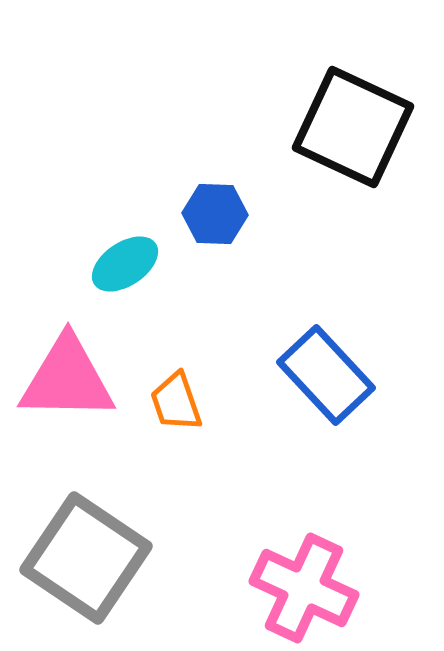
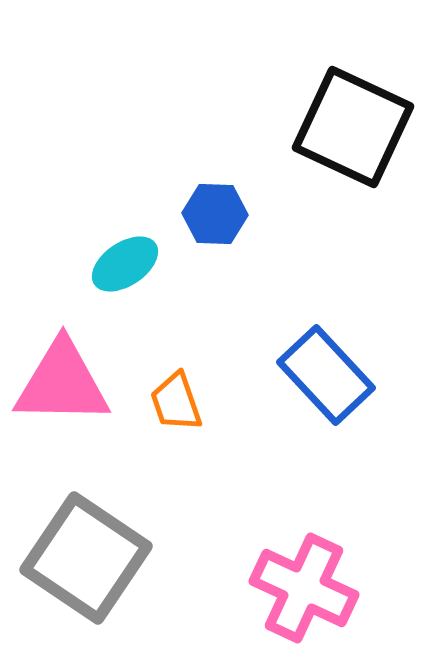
pink triangle: moved 5 px left, 4 px down
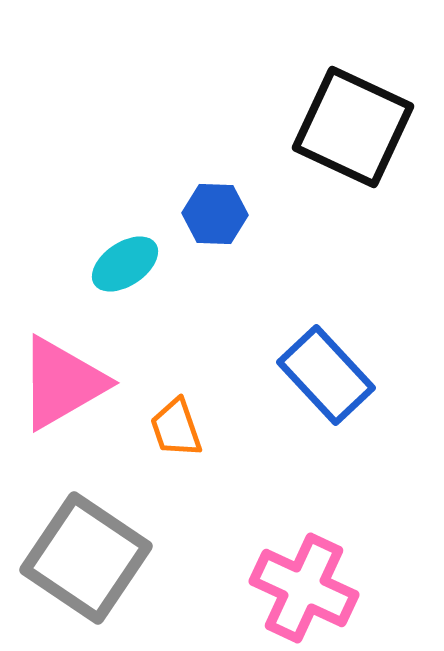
pink triangle: rotated 31 degrees counterclockwise
orange trapezoid: moved 26 px down
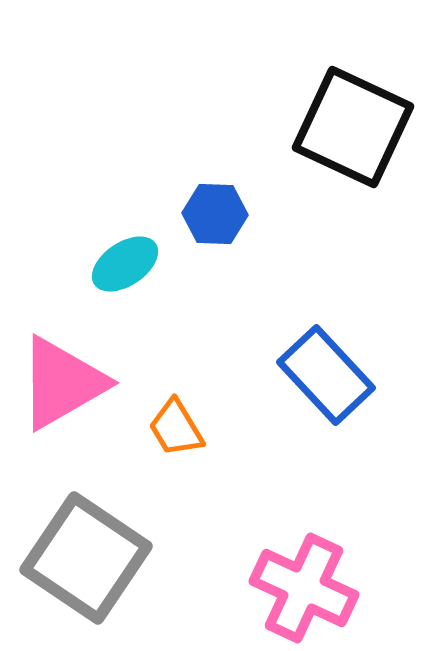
orange trapezoid: rotated 12 degrees counterclockwise
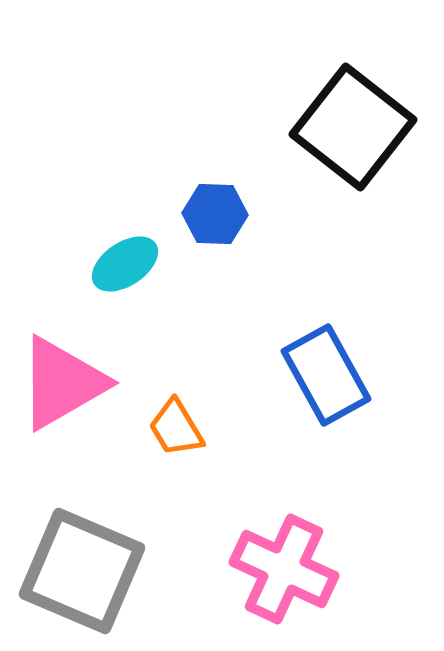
black square: rotated 13 degrees clockwise
blue rectangle: rotated 14 degrees clockwise
gray square: moved 4 px left, 13 px down; rotated 11 degrees counterclockwise
pink cross: moved 20 px left, 19 px up
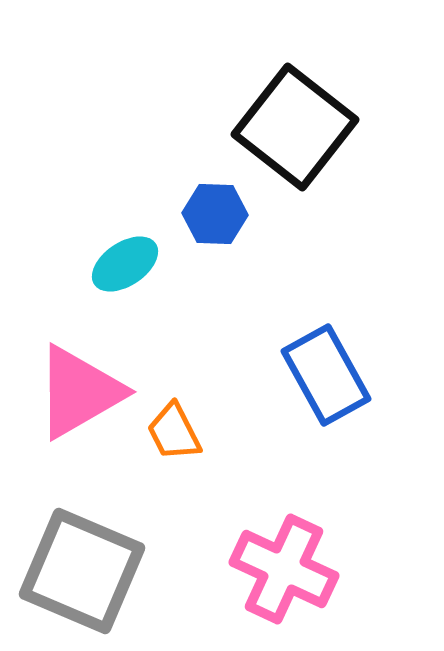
black square: moved 58 px left
pink triangle: moved 17 px right, 9 px down
orange trapezoid: moved 2 px left, 4 px down; rotated 4 degrees clockwise
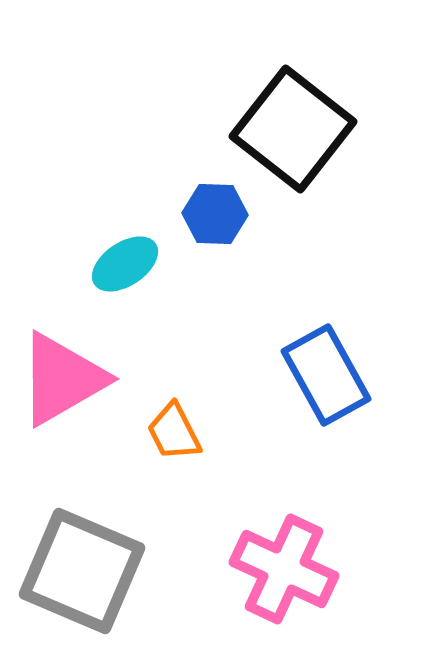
black square: moved 2 px left, 2 px down
pink triangle: moved 17 px left, 13 px up
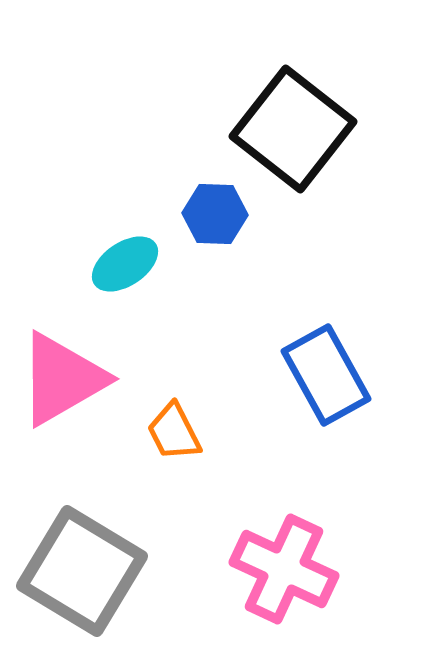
gray square: rotated 8 degrees clockwise
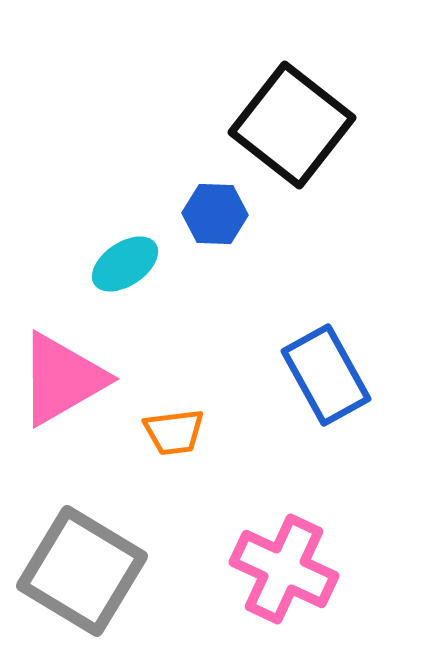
black square: moved 1 px left, 4 px up
orange trapezoid: rotated 70 degrees counterclockwise
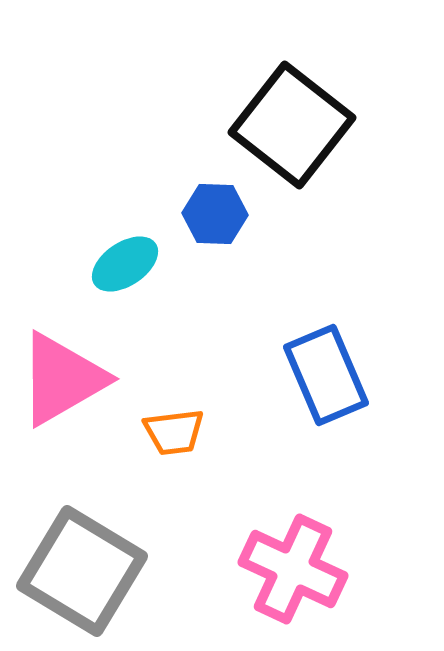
blue rectangle: rotated 6 degrees clockwise
pink cross: moved 9 px right
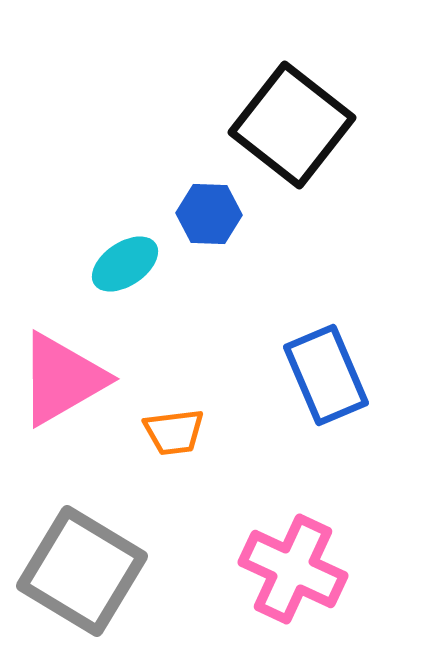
blue hexagon: moved 6 px left
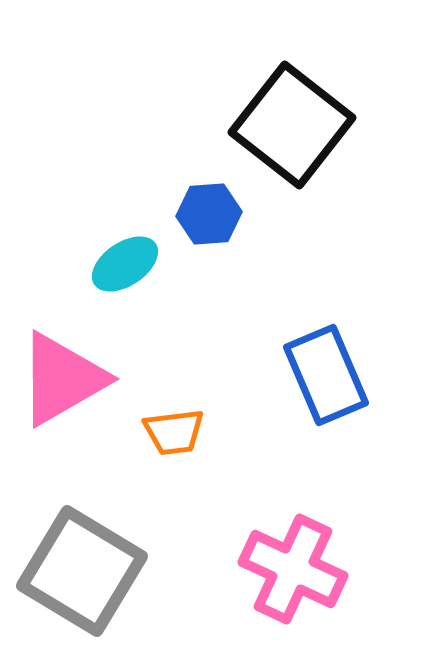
blue hexagon: rotated 6 degrees counterclockwise
